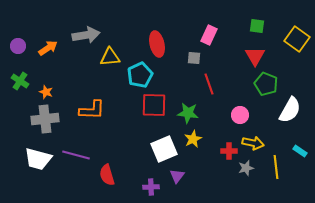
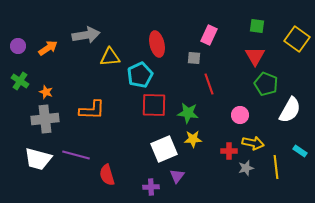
yellow star: rotated 24 degrees clockwise
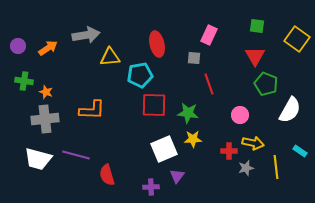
cyan pentagon: rotated 15 degrees clockwise
green cross: moved 4 px right; rotated 24 degrees counterclockwise
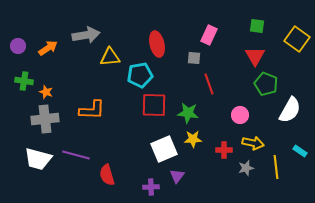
red cross: moved 5 px left, 1 px up
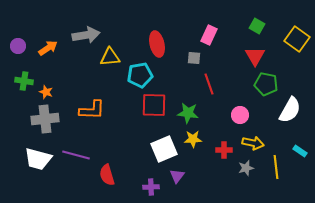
green square: rotated 21 degrees clockwise
green pentagon: rotated 10 degrees counterclockwise
